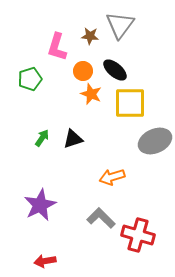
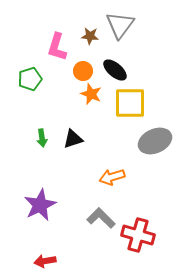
green arrow: rotated 138 degrees clockwise
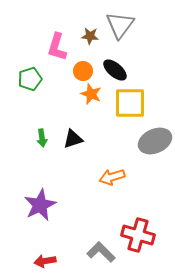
gray L-shape: moved 34 px down
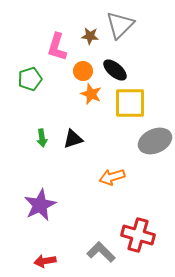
gray triangle: rotated 8 degrees clockwise
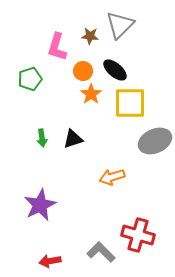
orange star: rotated 15 degrees clockwise
red arrow: moved 5 px right
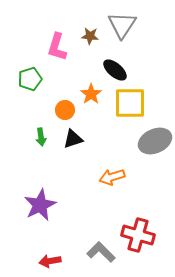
gray triangle: moved 2 px right; rotated 12 degrees counterclockwise
orange circle: moved 18 px left, 39 px down
green arrow: moved 1 px left, 1 px up
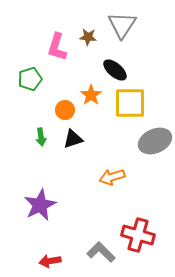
brown star: moved 2 px left, 1 px down
orange star: moved 1 px down
